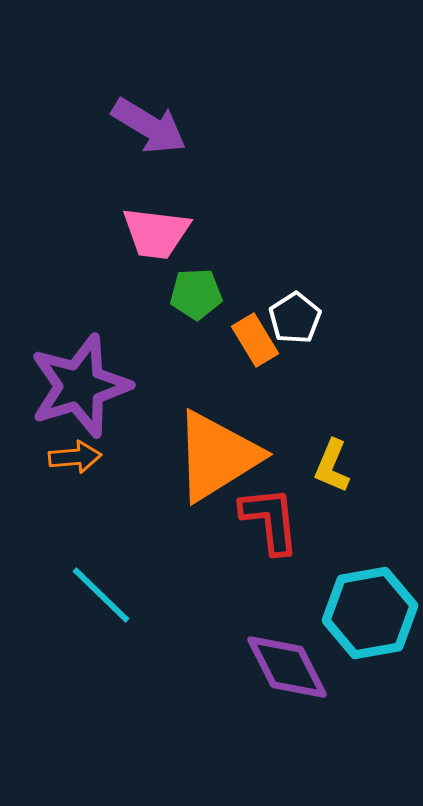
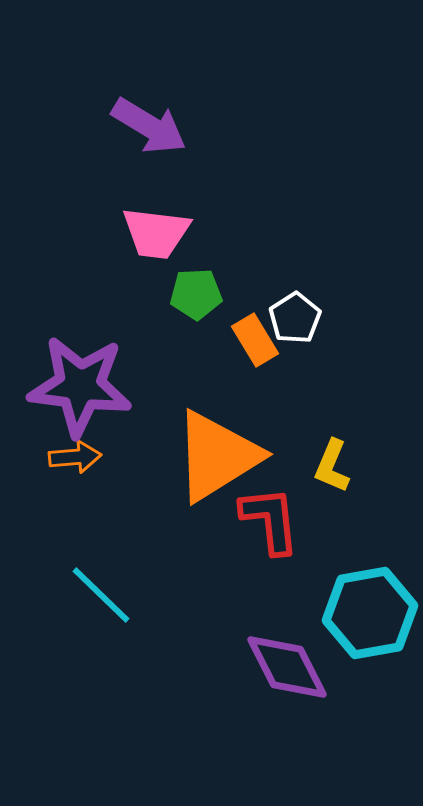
purple star: rotated 24 degrees clockwise
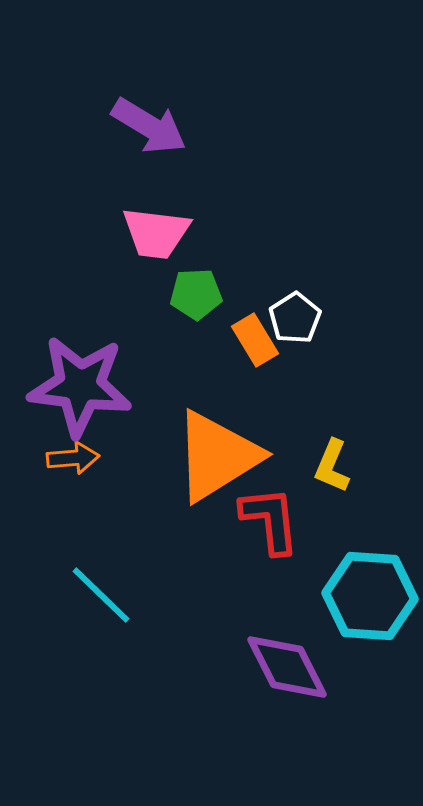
orange arrow: moved 2 px left, 1 px down
cyan hexagon: moved 17 px up; rotated 14 degrees clockwise
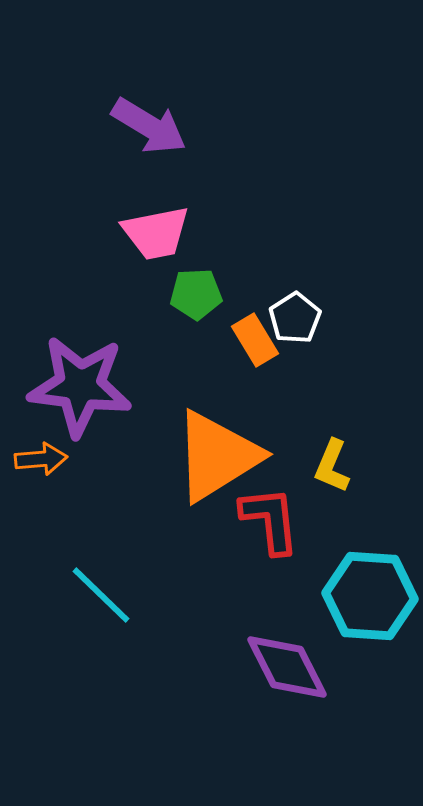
pink trapezoid: rotated 18 degrees counterclockwise
orange arrow: moved 32 px left, 1 px down
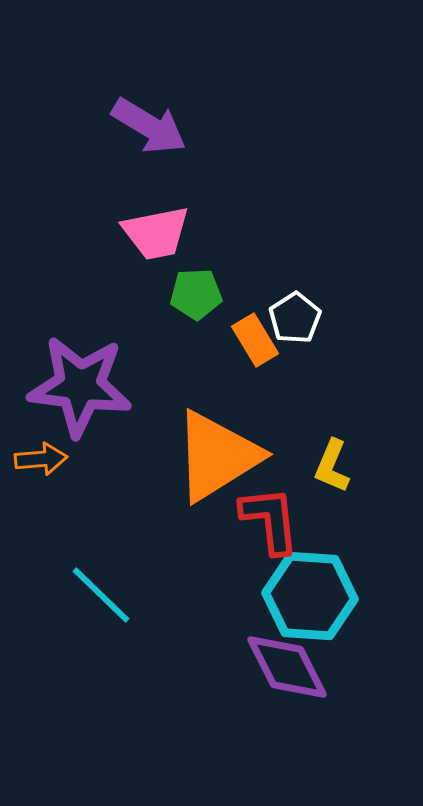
cyan hexagon: moved 60 px left
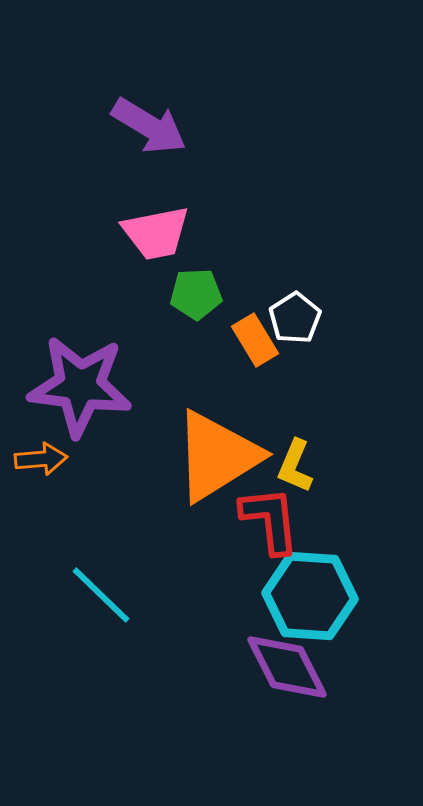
yellow L-shape: moved 37 px left
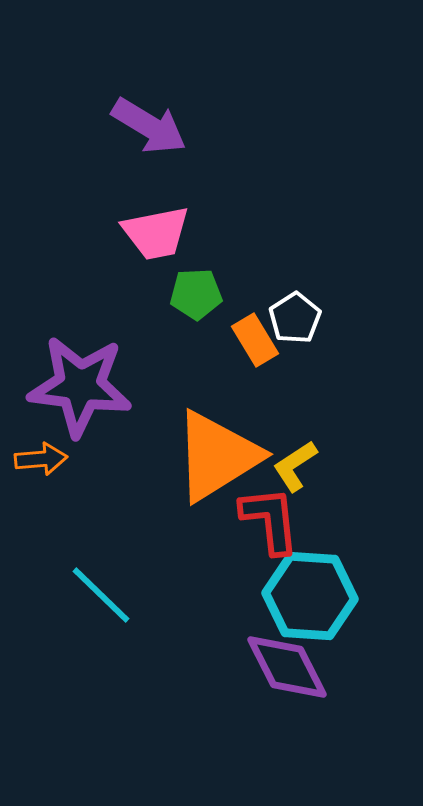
yellow L-shape: rotated 34 degrees clockwise
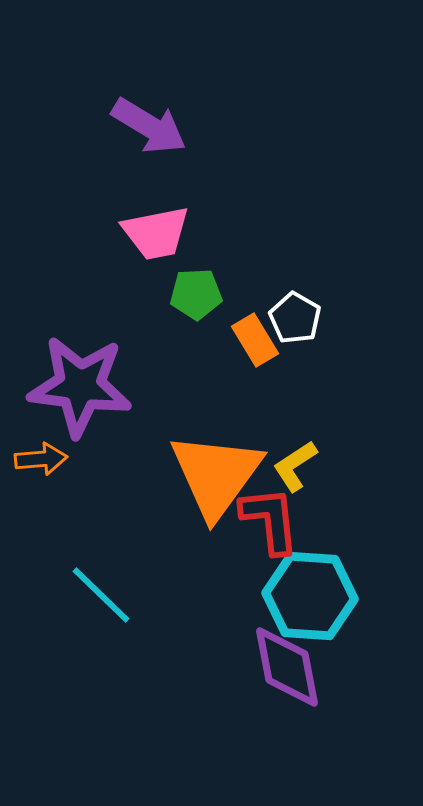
white pentagon: rotated 9 degrees counterclockwise
orange triangle: moved 1 px left, 19 px down; rotated 22 degrees counterclockwise
purple diamond: rotated 16 degrees clockwise
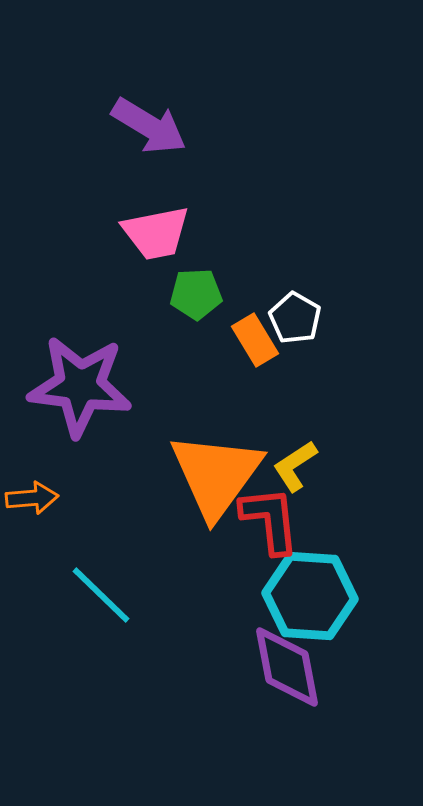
orange arrow: moved 9 px left, 39 px down
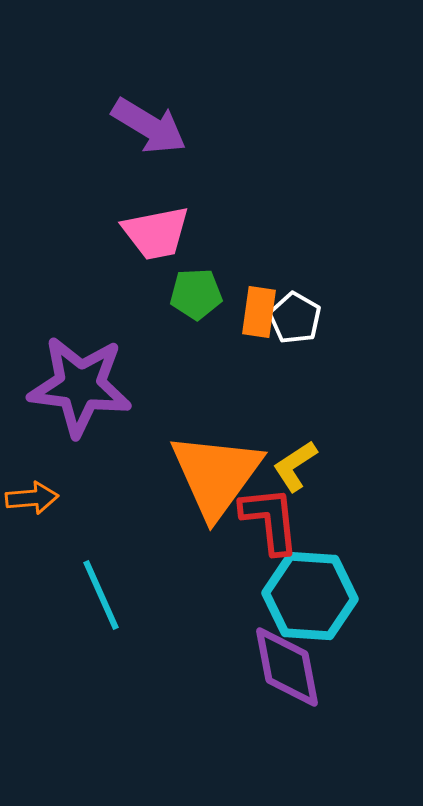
orange rectangle: moved 4 px right, 28 px up; rotated 39 degrees clockwise
cyan line: rotated 22 degrees clockwise
